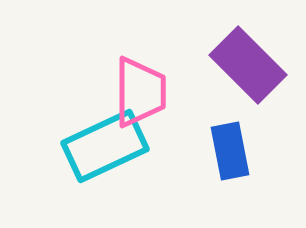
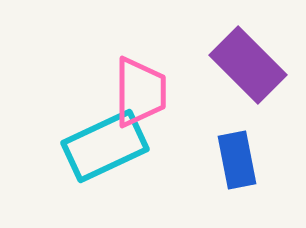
blue rectangle: moved 7 px right, 9 px down
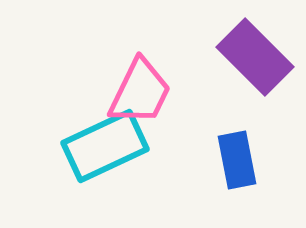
purple rectangle: moved 7 px right, 8 px up
pink trapezoid: rotated 26 degrees clockwise
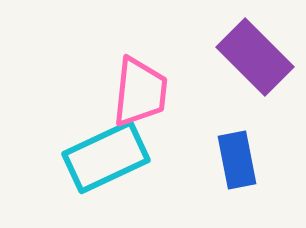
pink trapezoid: rotated 20 degrees counterclockwise
cyan rectangle: moved 1 px right, 11 px down
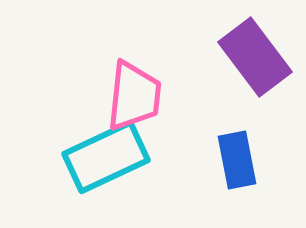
purple rectangle: rotated 8 degrees clockwise
pink trapezoid: moved 6 px left, 4 px down
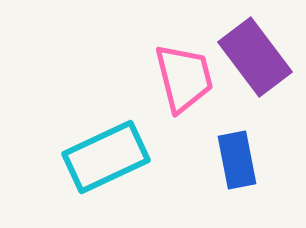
pink trapezoid: moved 50 px right, 18 px up; rotated 20 degrees counterclockwise
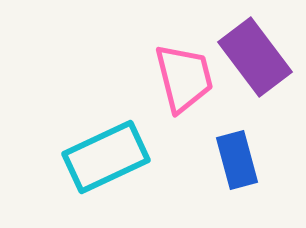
blue rectangle: rotated 4 degrees counterclockwise
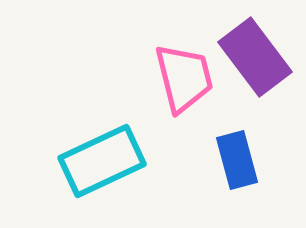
cyan rectangle: moved 4 px left, 4 px down
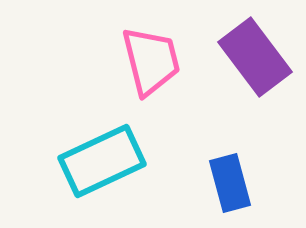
pink trapezoid: moved 33 px left, 17 px up
blue rectangle: moved 7 px left, 23 px down
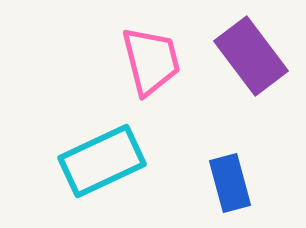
purple rectangle: moved 4 px left, 1 px up
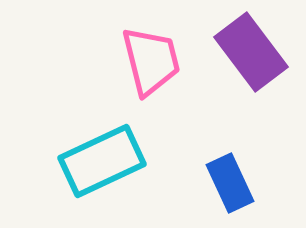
purple rectangle: moved 4 px up
blue rectangle: rotated 10 degrees counterclockwise
